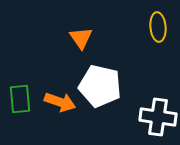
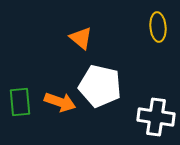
orange triangle: rotated 15 degrees counterclockwise
green rectangle: moved 3 px down
white cross: moved 2 px left
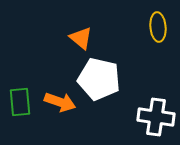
white pentagon: moved 1 px left, 7 px up
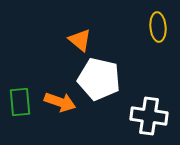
orange triangle: moved 1 px left, 2 px down
white cross: moved 7 px left, 1 px up
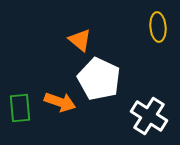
white pentagon: rotated 12 degrees clockwise
green rectangle: moved 6 px down
white cross: rotated 24 degrees clockwise
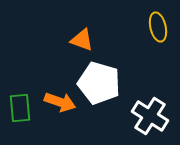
yellow ellipse: rotated 8 degrees counterclockwise
orange triangle: moved 2 px right; rotated 20 degrees counterclockwise
white pentagon: moved 4 px down; rotated 9 degrees counterclockwise
white cross: moved 1 px right
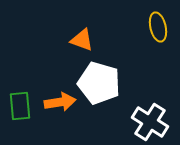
orange arrow: rotated 28 degrees counterclockwise
green rectangle: moved 2 px up
white cross: moved 6 px down
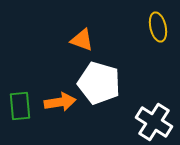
white cross: moved 4 px right
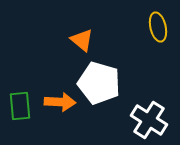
orange triangle: rotated 20 degrees clockwise
orange arrow: rotated 12 degrees clockwise
white cross: moved 5 px left, 2 px up
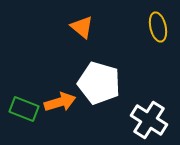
orange triangle: moved 13 px up
orange arrow: rotated 20 degrees counterclockwise
green rectangle: moved 4 px right, 3 px down; rotated 64 degrees counterclockwise
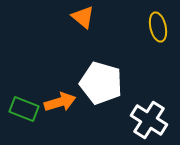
orange triangle: moved 1 px right, 10 px up
white pentagon: moved 2 px right
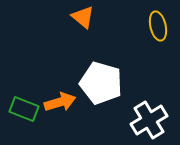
yellow ellipse: moved 1 px up
white cross: rotated 27 degrees clockwise
